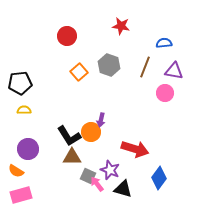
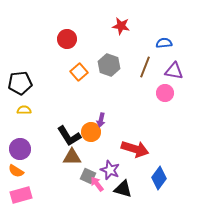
red circle: moved 3 px down
purple circle: moved 8 px left
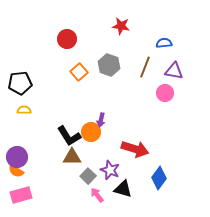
purple circle: moved 3 px left, 8 px down
gray square: rotated 21 degrees clockwise
pink arrow: moved 11 px down
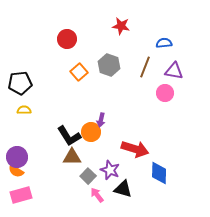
blue diamond: moved 5 px up; rotated 35 degrees counterclockwise
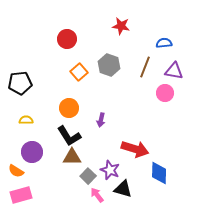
yellow semicircle: moved 2 px right, 10 px down
orange circle: moved 22 px left, 24 px up
purple circle: moved 15 px right, 5 px up
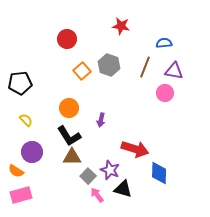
orange square: moved 3 px right, 1 px up
yellow semicircle: rotated 48 degrees clockwise
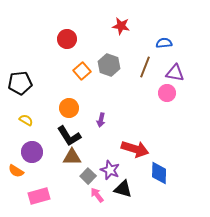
purple triangle: moved 1 px right, 2 px down
pink circle: moved 2 px right
yellow semicircle: rotated 16 degrees counterclockwise
pink rectangle: moved 18 px right, 1 px down
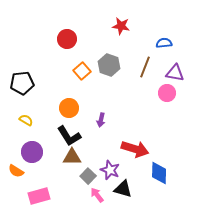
black pentagon: moved 2 px right
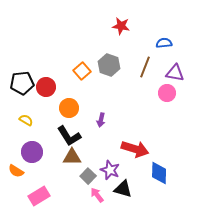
red circle: moved 21 px left, 48 px down
pink rectangle: rotated 15 degrees counterclockwise
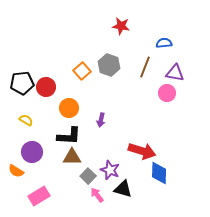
black L-shape: rotated 55 degrees counterclockwise
red arrow: moved 7 px right, 2 px down
